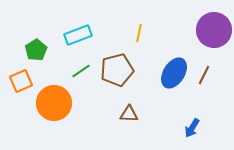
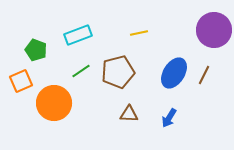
yellow line: rotated 66 degrees clockwise
green pentagon: rotated 20 degrees counterclockwise
brown pentagon: moved 1 px right, 2 px down
blue arrow: moved 23 px left, 10 px up
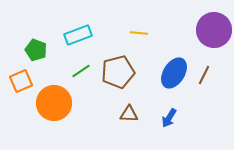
yellow line: rotated 18 degrees clockwise
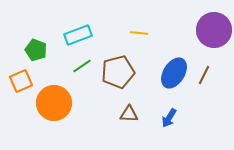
green line: moved 1 px right, 5 px up
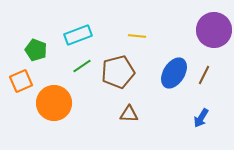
yellow line: moved 2 px left, 3 px down
blue arrow: moved 32 px right
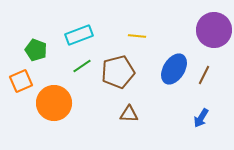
cyan rectangle: moved 1 px right
blue ellipse: moved 4 px up
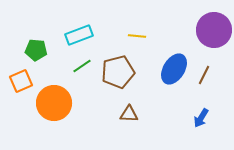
green pentagon: rotated 15 degrees counterclockwise
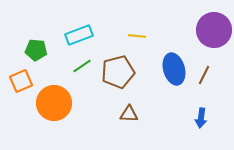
blue ellipse: rotated 48 degrees counterclockwise
blue arrow: rotated 24 degrees counterclockwise
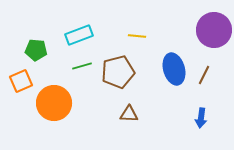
green line: rotated 18 degrees clockwise
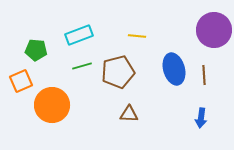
brown line: rotated 30 degrees counterclockwise
orange circle: moved 2 px left, 2 px down
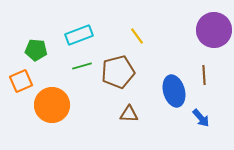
yellow line: rotated 48 degrees clockwise
blue ellipse: moved 22 px down
blue arrow: rotated 48 degrees counterclockwise
